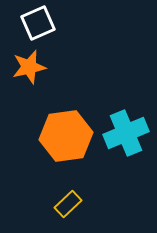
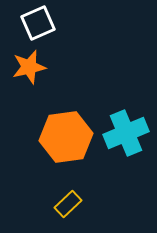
orange hexagon: moved 1 px down
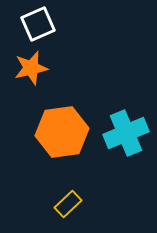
white square: moved 1 px down
orange star: moved 2 px right, 1 px down
orange hexagon: moved 4 px left, 5 px up
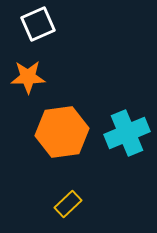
orange star: moved 3 px left, 9 px down; rotated 12 degrees clockwise
cyan cross: moved 1 px right
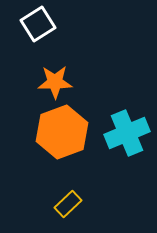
white square: rotated 8 degrees counterclockwise
orange star: moved 27 px right, 5 px down
orange hexagon: rotated 12 degrees counterclockwise
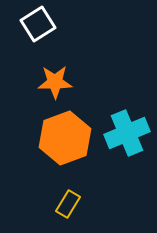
orange hexagon: moved 3 px right, 6 px down
yellow rectangle: rotated 16 degrees counterclockwise
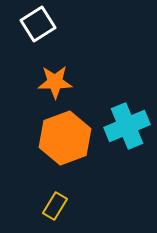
cyan cross: moved 7 px up
yellow rectangle: moved 13 px left, 2 px down
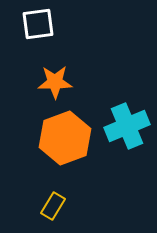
white square: rotated 24 degrees clockwise
yellow rectangle: moved 2 px left
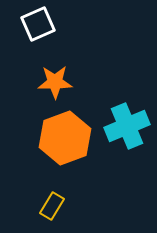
white square: rotated 16 degrees counterclockwise
yellow rectangle: moved 1 px left
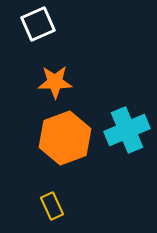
cyan cross: moved 4 px down
yellow rectangle: rotated 56 degrees counterclockwise
